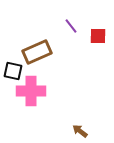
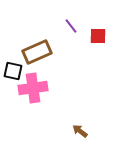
pink cross: moved 2 px right, 3 px up; rotated 8 degrees counterclockwise
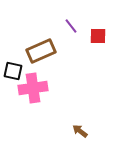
brown rectangle: moved 4 px right, 1 px up
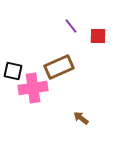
brown rectangle: moved 18 px right, 16 px down
brown arrow: moved 1 px right, 13 px up
